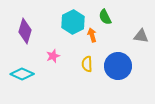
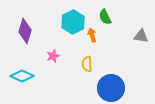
blue circle: moved 7 px left, 22 px down
cyan diamond: moved 2 px down
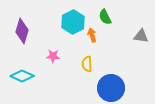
purple diamond: moved 3 px left
pink star: rotated 24 degrees clockwise
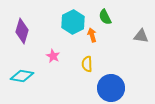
pink star: rotated 24 degrees clockwise
cyan diamond: rotated 15 degrees counterclockwise
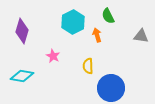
green semicircle: moved 3 px right, 1 px up
orange arrow: moved 5 px right
yellow semicircle: moved 1 px right, 2 px down
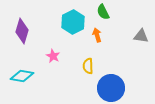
green semicircle: moved 5 px left, 4 px up
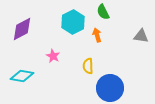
purple diamond: moved 2 px up; rotated 45 degrees clockwise
blue circle: moved 1 px left
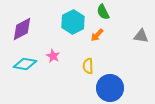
orange arrow: rotated 120 degrees counterclockwise
cyan diamond: moved 3 px right, 12 px up
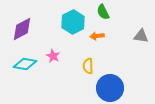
orange arrow: moved 1 px down; rotated 40 degrees clockwise
